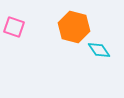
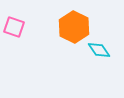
orange hexagon: rotated 12 degrees clockwise
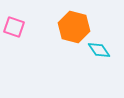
orange hexagon: rotated 12 degrees counterclockwise
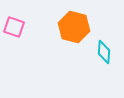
cyan diamond: moved 5 px right, 2 px down; rotated 40 degrees clockwise
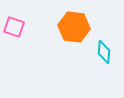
orange hexagon: rotated 8 degrees counterclockwise
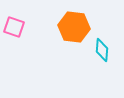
cyan diamond: moved 2 px left, 2 px up
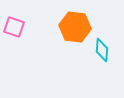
orange hexagon: moved 1 px right
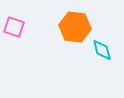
cyan diamond: rotated 20 degrees counterclockwise
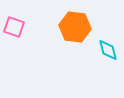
cyan diamond: moved 6 px right
